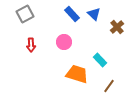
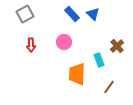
blue triangle: moved 1 px left
brown cross: moved 19 px down
cyan rectangle: moved 1 px left; rotated 24 degrees clockwise
orange trapezoid: rotated 105 degrees counterclockwise
brown line: moved 1 px down
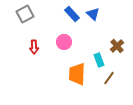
red arrow: moved 3 px right, 2 px down
brown line: moved 9 px up
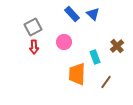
gray square: moved 8 px right, 13 px down
cyan rectangle: moved 4 px left, 3 px up
brown line: moved 3 px left, 4 px down
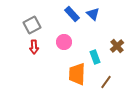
gray square: moved 1 px left, 2 px up
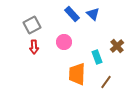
cyan rectangle: moved 2 px right
